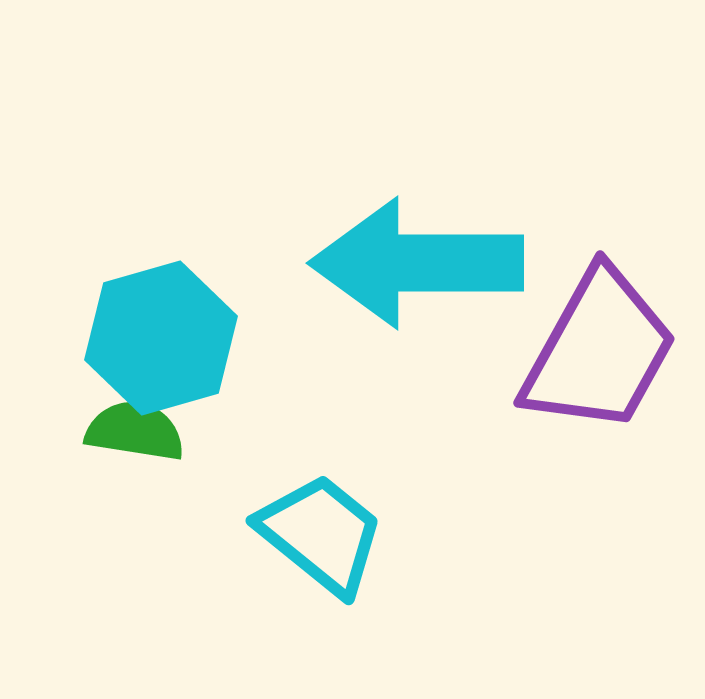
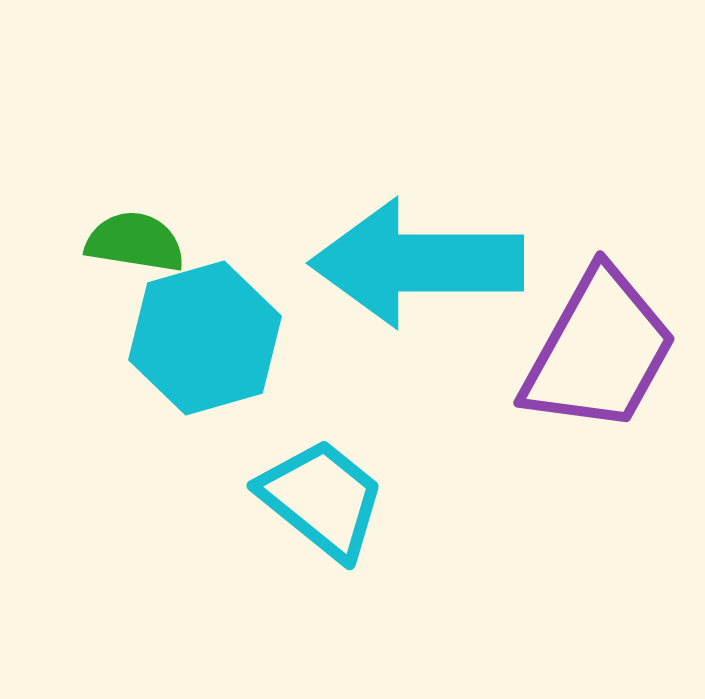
cyan hexagon: moved 44 px right
green semicircle: moved 189 px up
cyan trapezoid: moved 1 px right, 35 px up
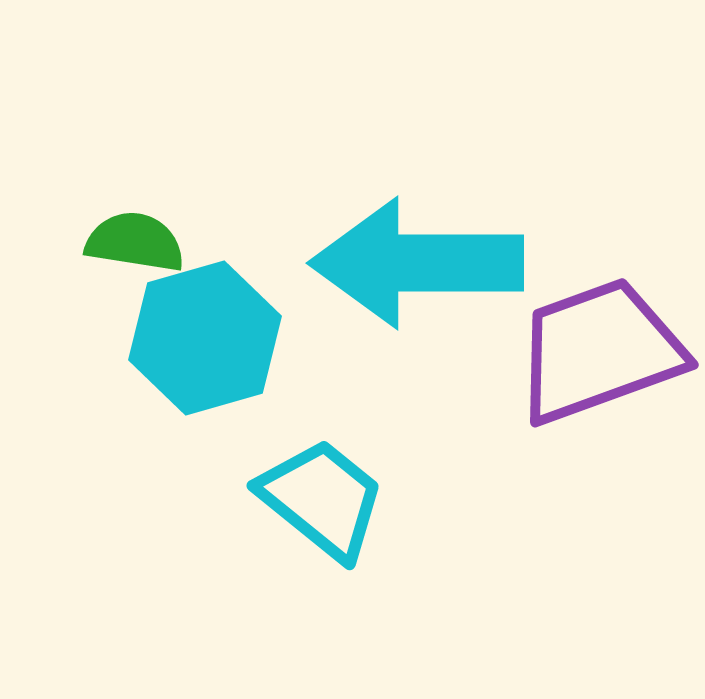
purple trapezoid: rotated 139 degrees counterclockwise
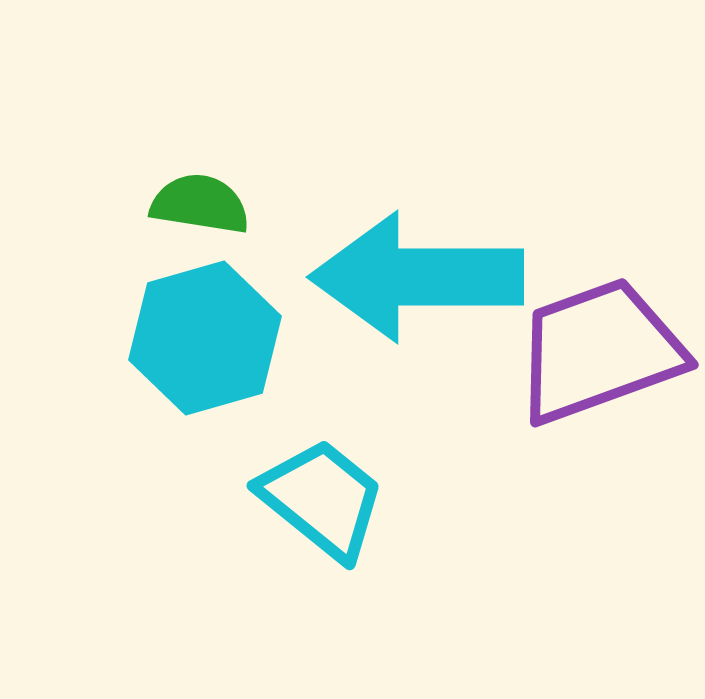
green semicircle: moved 65 px right, 38 px up
cyan arrow: moved 14 px down
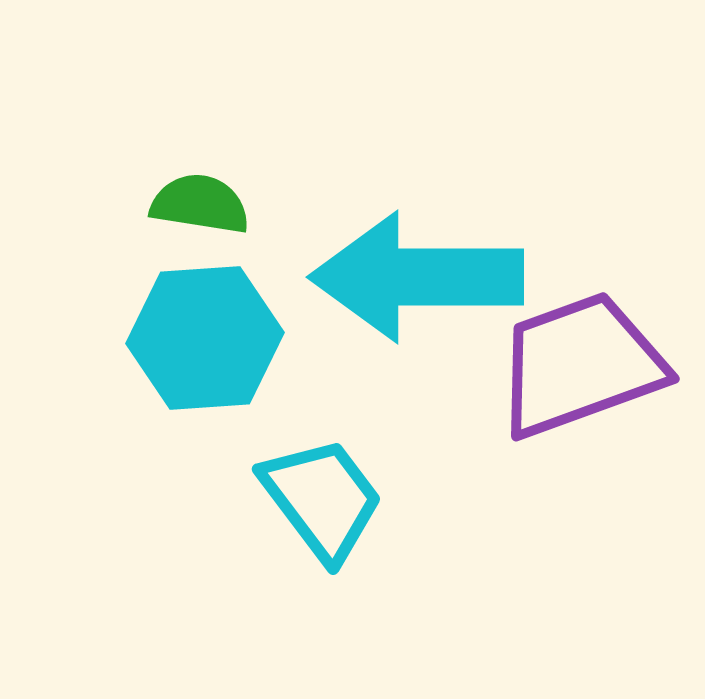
cyan hexagon: rotated 12 degrees clockwise
purple trapezoid: moved 19 px left, 14 px down
cyan trapezoid: rotated 14 degrees clockwise
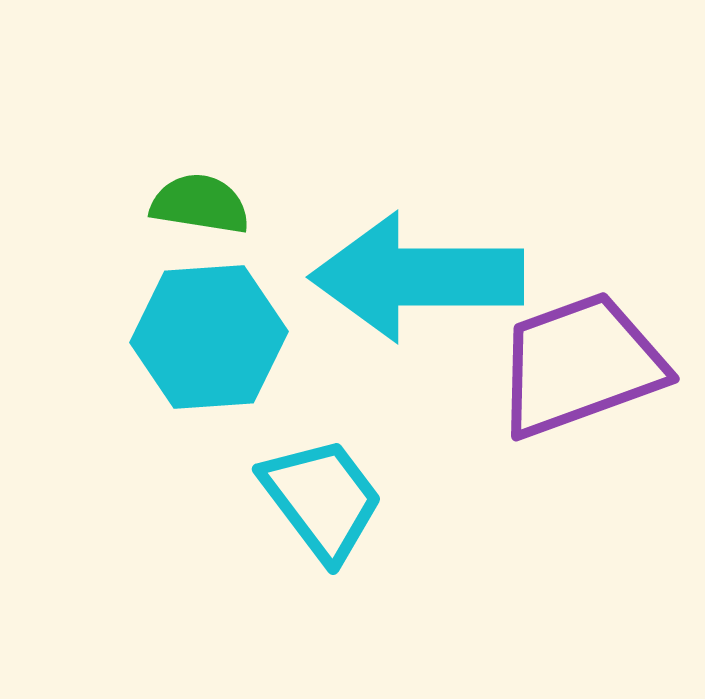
cyan hexagon: moved 4 px right, 1 px up
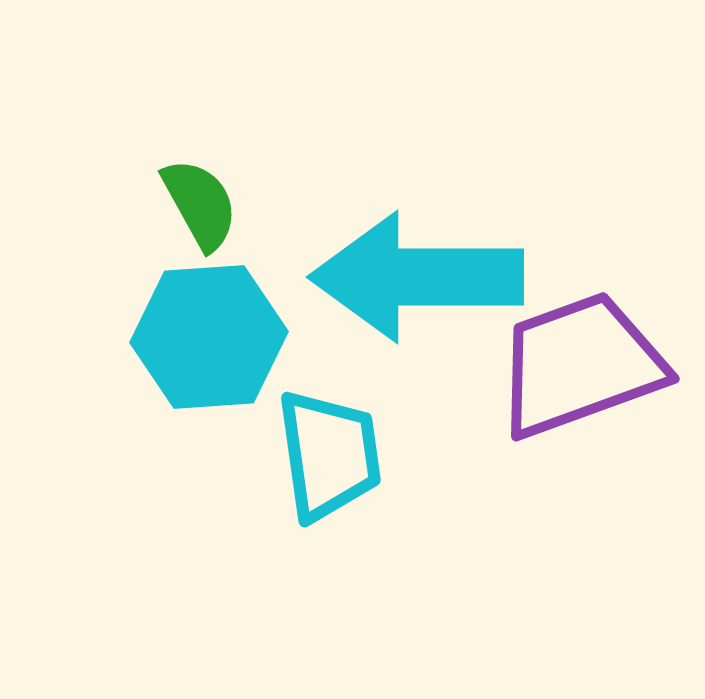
green semicircle: rotated 52 degrees clockwise
cyan trapezoid: moved 7 px right, 44 px up; rotated 29 degrees clockwise
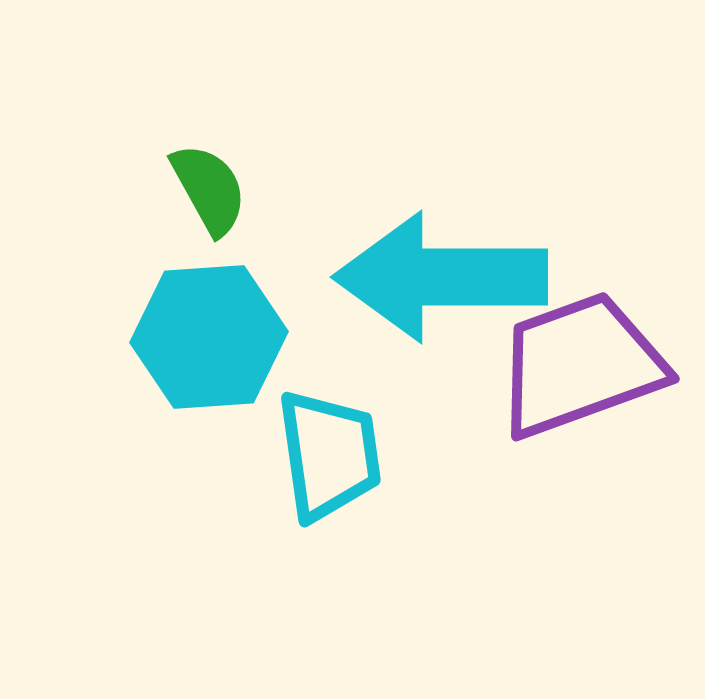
green semicircle: moved 9 px right, 15 px up
cyan arrow: moved 24 px right
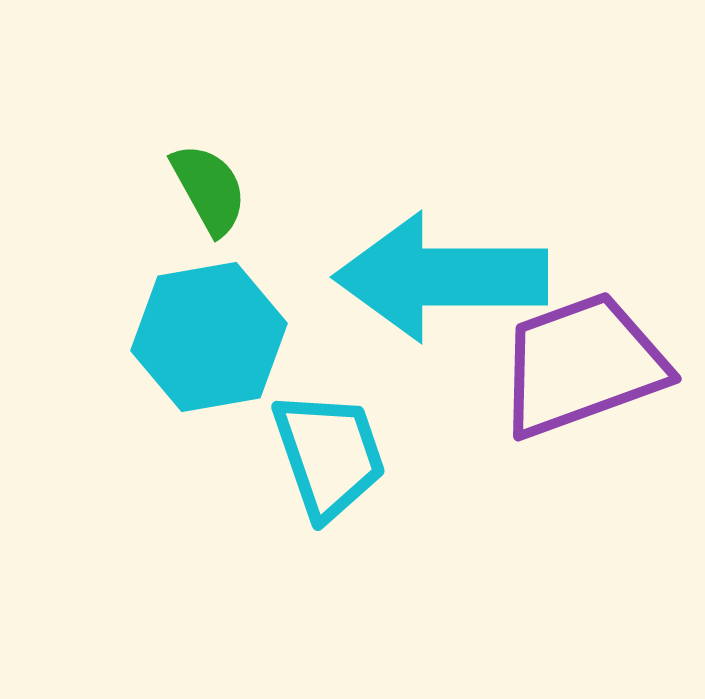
cyan hexagon: rotated 6 degrees counterclockwise
purple trapezoid: moved 2 px right
cyan trapezoid: rotated 11 degrees counterclockwise
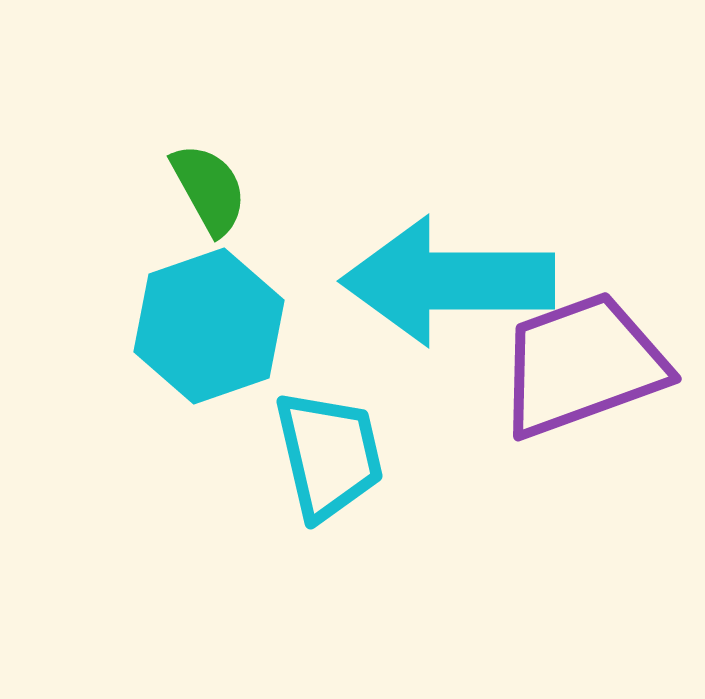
cyan arrow: moved 7 px right, 4 px down
cyan hexagon: moved 11 px up; rotated 9 degrees counterclockwise
cyan trapezoid: rotated 6 degrees clockwise
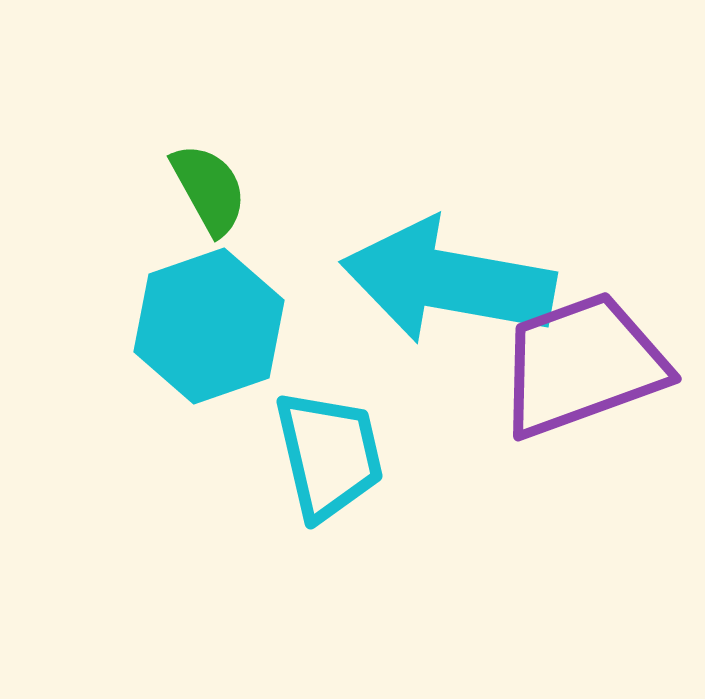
cyan arrow: rotated 10 degrees clockwise
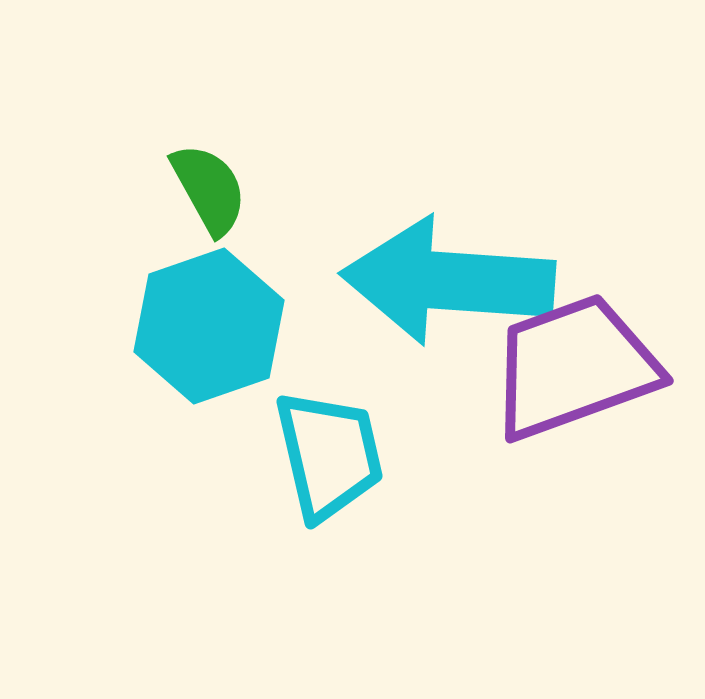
cyan arrow: rotated 6 degrees counterclockwise
purple trapezoid: moved 8 px left, 2 px down
